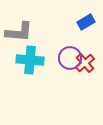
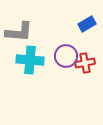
blue rectangle: moved 1 px right, 2 px down
purple circle: moved 4 px left, 2 px up
red cross: rotated 30 degrees clockwise
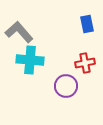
blue rectangle: rotated 72 degrees counterclockwise
gray L-shape: rotated 136 degrees counterclockwise
purple circle: moved 30 px down
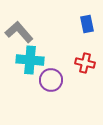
red cross: rotated 24 degrees clockwise
purple circle: moved 15 px left, 6 px up
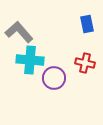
purple circle: moved 3 px right, 2 px up
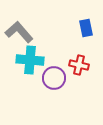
blue rectangle: moved 1 px left, 4 px down
red cross: moved 6 px left, 2 px down
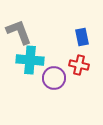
blue rectangle: moved 4 px left, 9 px down
gray L-shape: rotated 20 degrees clockwise
